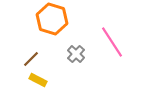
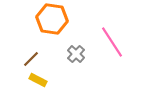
orange hexagon: rotated 8 degrees counterclockwise
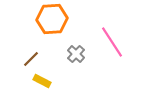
orange hexagon: rotated 12 degrees counterclockwise
yellow rectangle: moved 4 px right, 1 px down
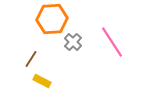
gray cross: moved 3 px left, 12 px up
brown line: rotated 12 degrees counterclockwise
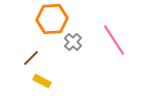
pink line: moved 2 px right, 2 px up
brown line: moved 1 px up; rotated 12 degrees clockwise
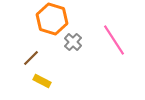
orange hexagon: rotated 20 degrees clockwise
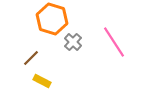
pink line: moved 2 px down
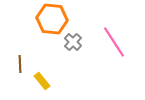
orange hexagon: rotated 12 degrees counterclockwise
brown line: moved 11 px left, 6 px down; rotated 48 degrees counterclockwise
yellow rectangle: rotated 24 degrees clockwise
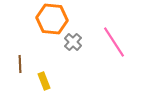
yellow rectangle: moved 2 px right; rotated 18 degrees clockwise
